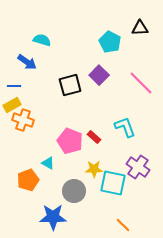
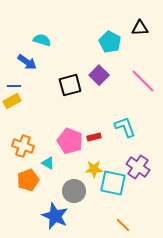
pink line: moved 2 px right, 2 px up
yellow rectangle: moved 4 px up
orange cross: moved 26 px down
red rectangle: rotated 56 degrees counterclockwise
blue star: moved 2 px right, 1 px up; rotated 24 degrees clockwise
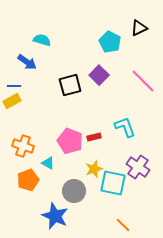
black triangle: moved 1 px left; rotated 24 degrees counterclockwise
yellow star: rotated 18 degrees counterclockwise
